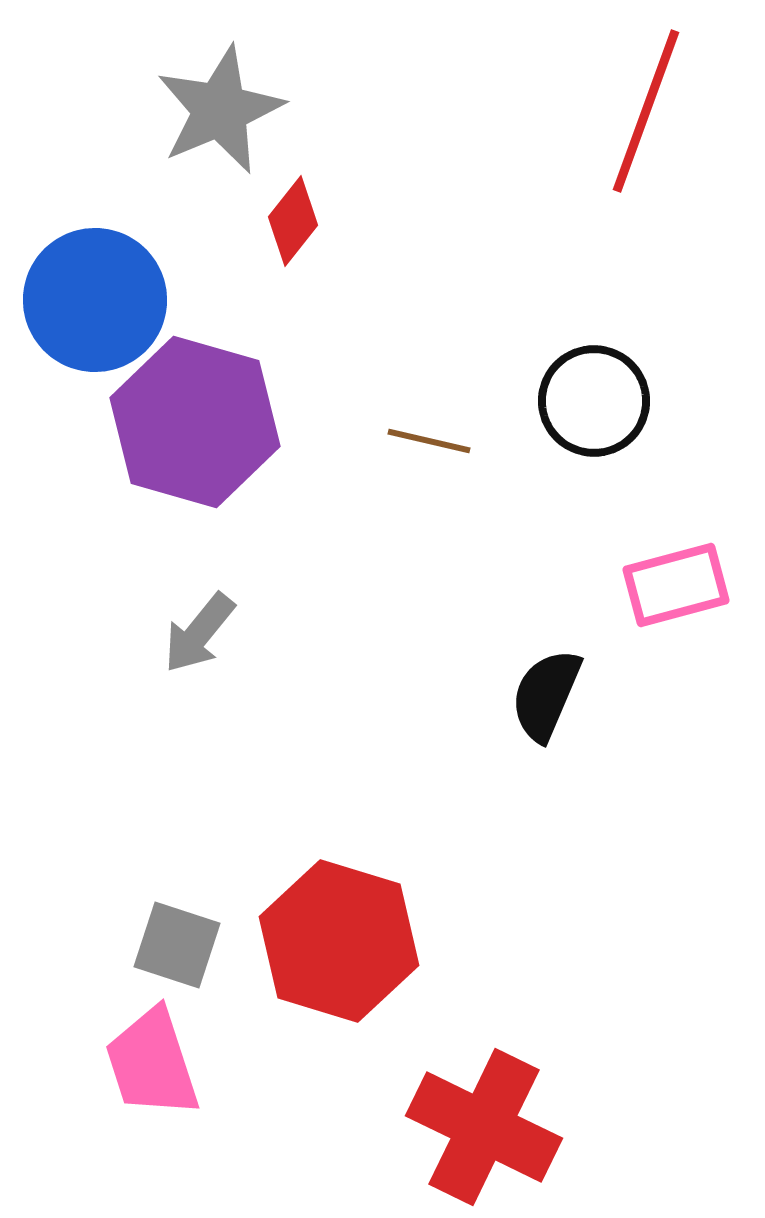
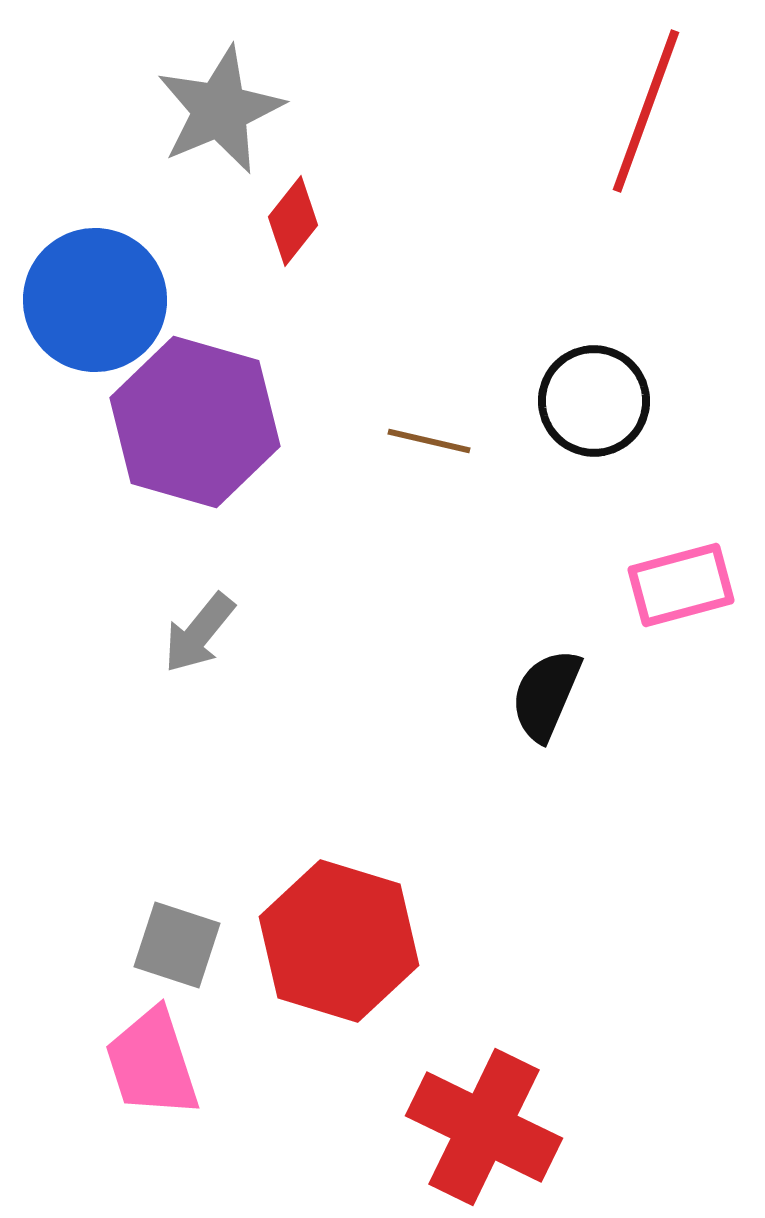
pink rectangle: moved 5 px right
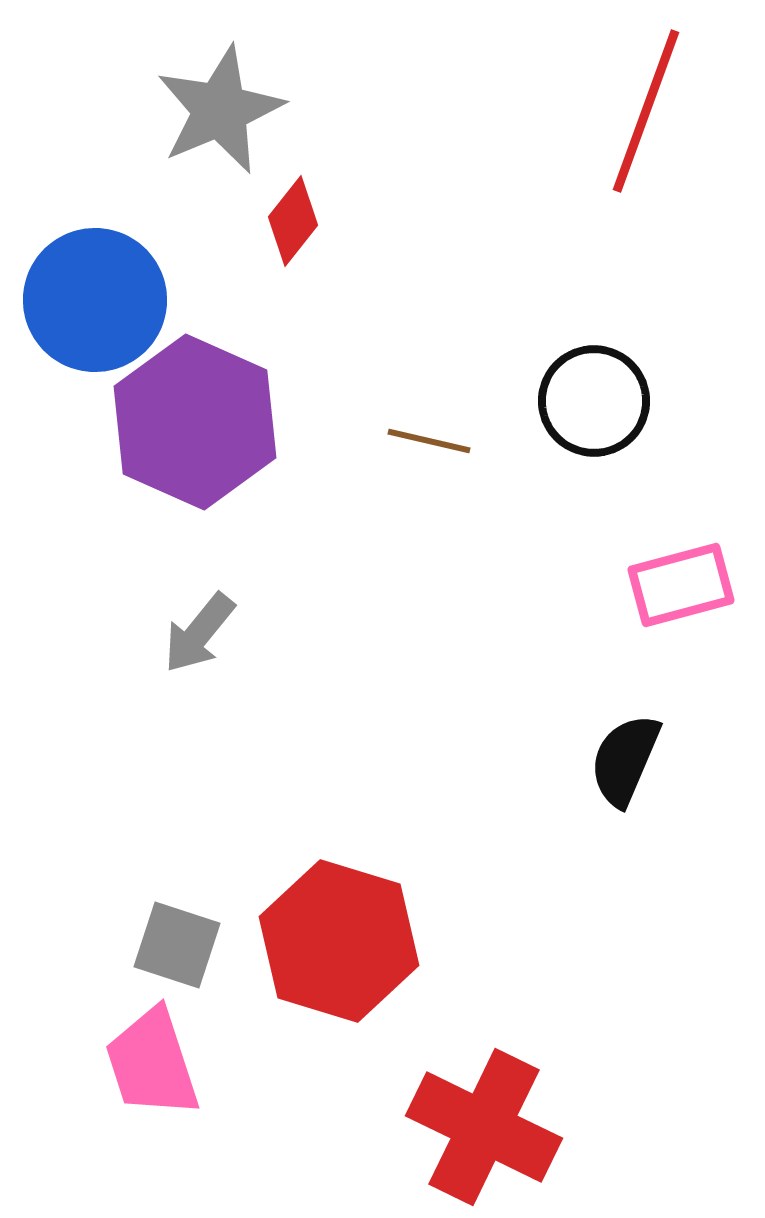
purple hexagon: rotated 8 degrees clockwise
black semicircle: moved 79 px right, 65 px down
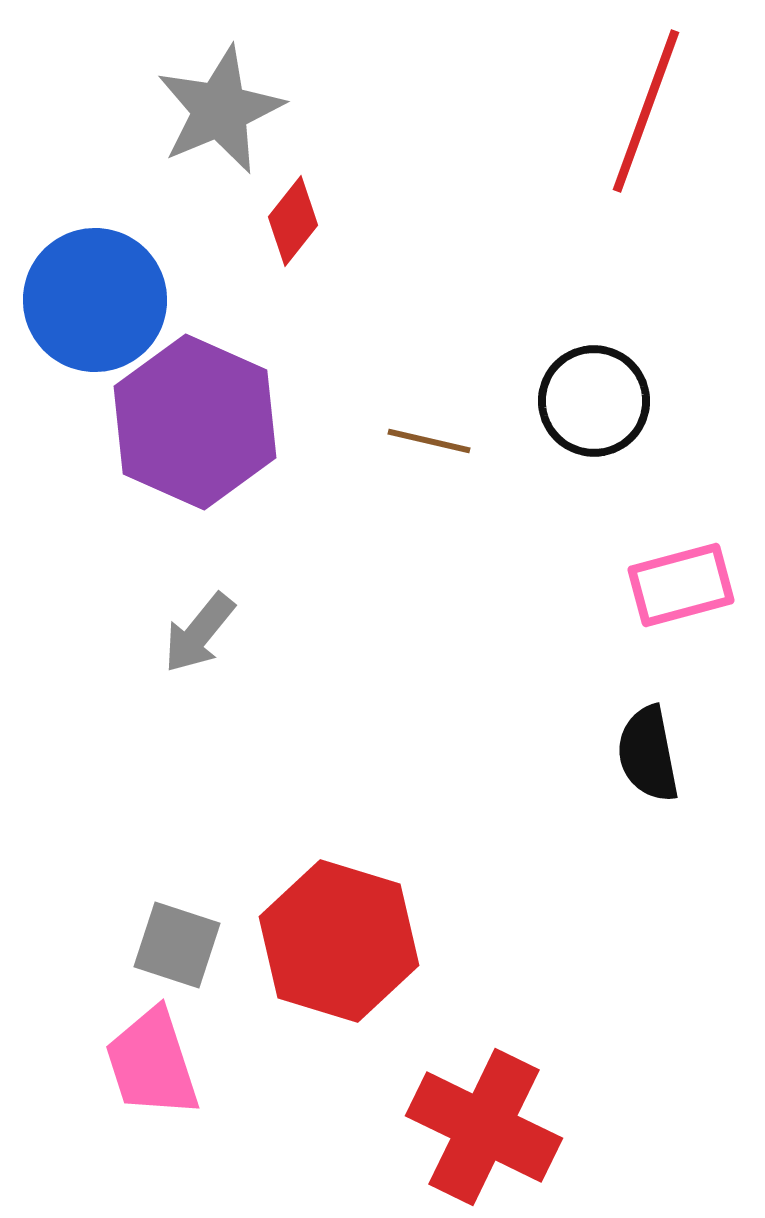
black semicircle: moved 23 px right, 6 px up; rotated 34 degrees counterclockwise
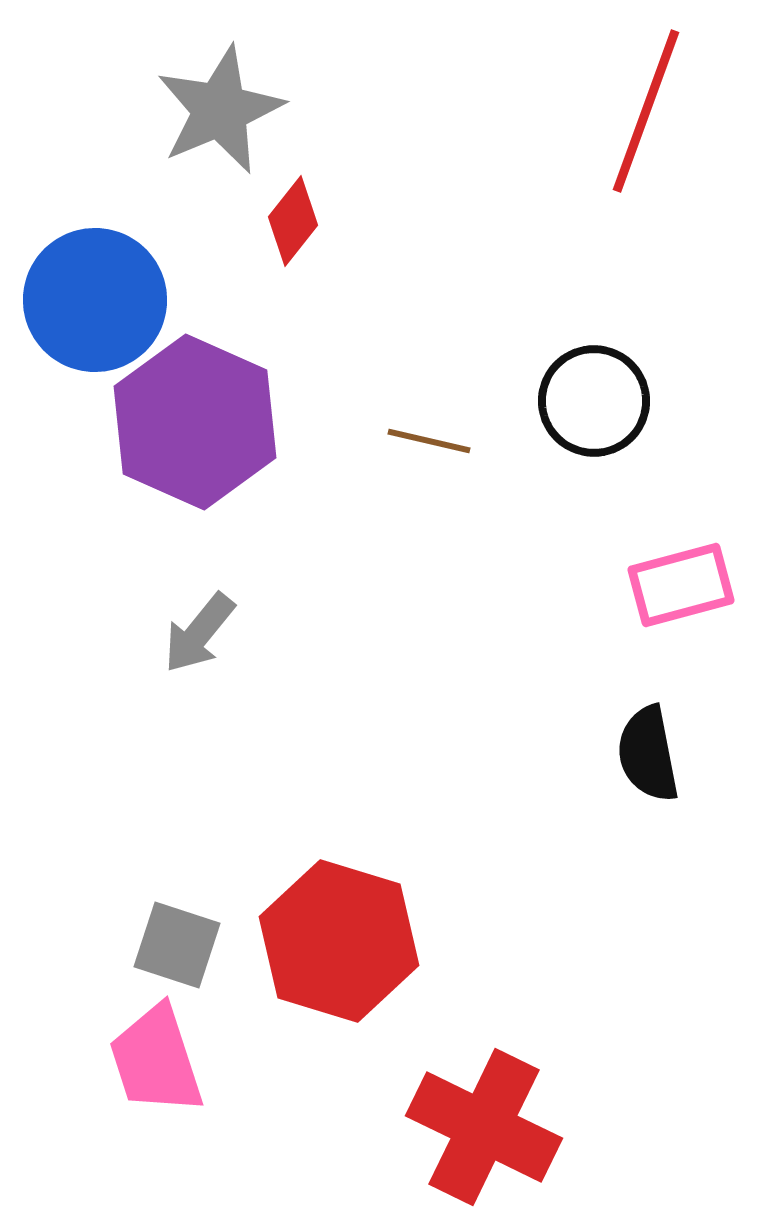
pink trapezoid: moved 4 px right, 3 px up
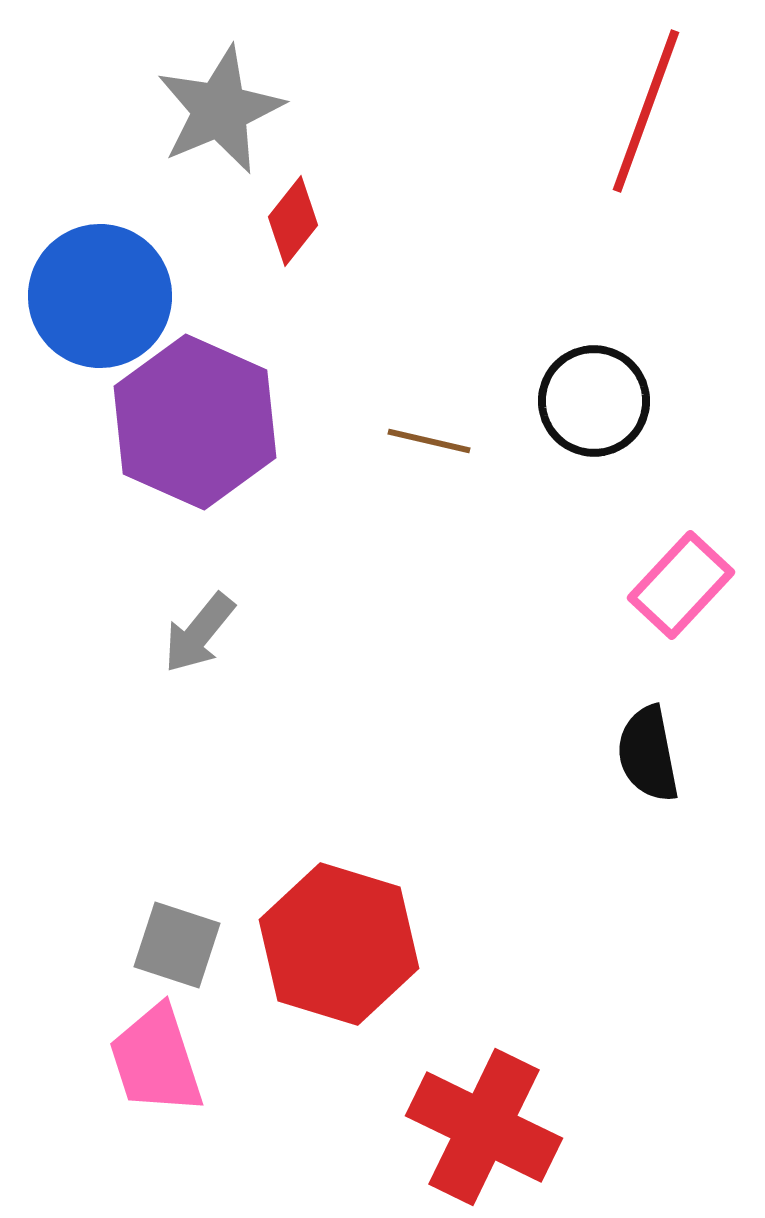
blue circle: moved 5 px right, 4 px up
pink rectangle: rotated 32 degrees counterclockwise
red hexagon: moved 3 px down
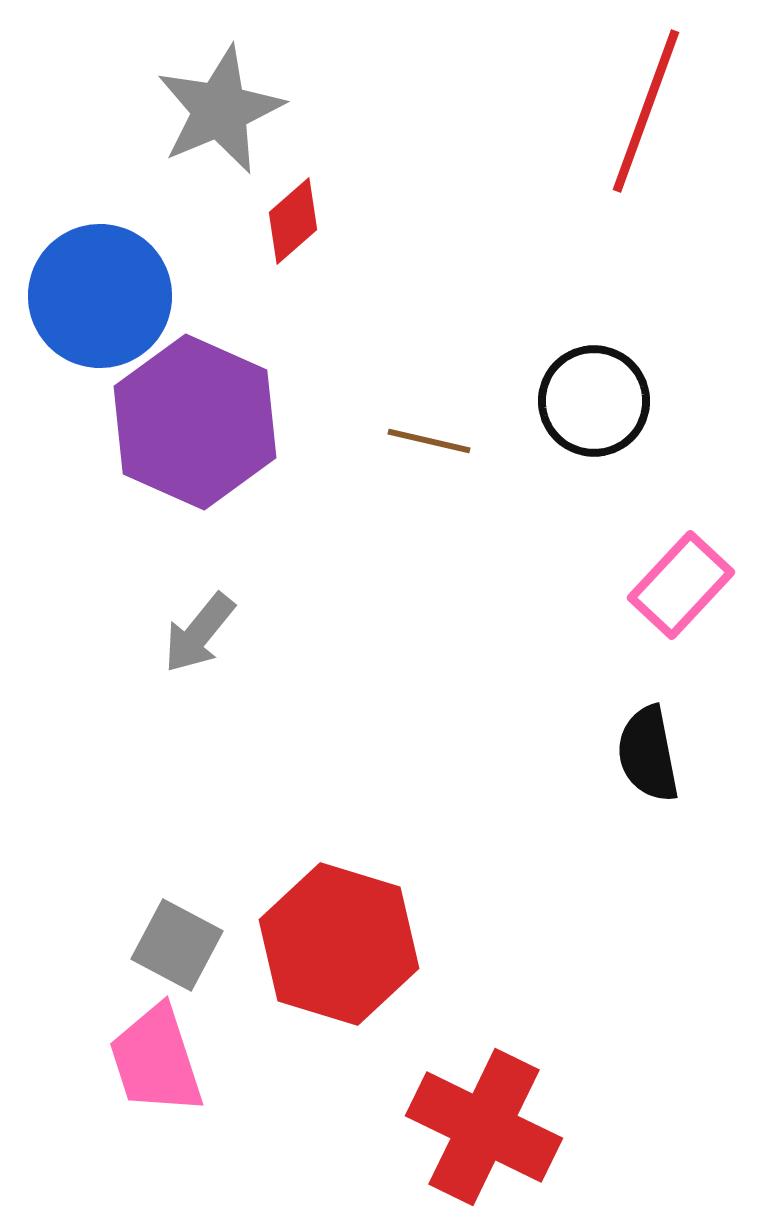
red diamond: rotated 10 degrees clockwise
gray square: rotated 10 degrees clockwise
